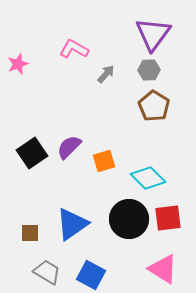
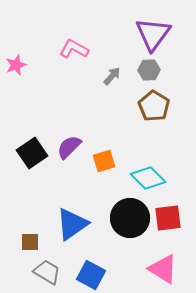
pink star: moved 2 px left, 1 px down
gray arrow: moved 6 px right, 2 px down
black circle: moved 1 px right, 1 px up
brown square: moved 9 px down
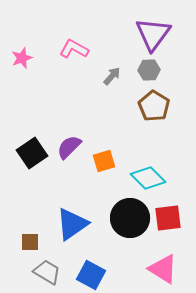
pink star: moved 6 px right, 7 px up
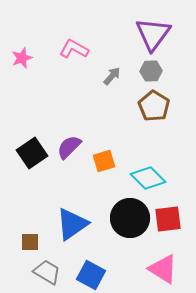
gray hexagon: moved 2 px right, 1 px down
red square: moved 1 px down
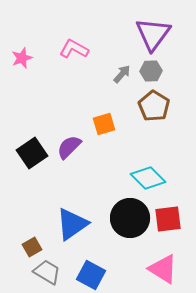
gray arrow: moved 10 px right, 2 px up
orange square: moved 37 px up
brown square: moved 2 px right, 5 px down; rotated 30 degrees counterclockwise
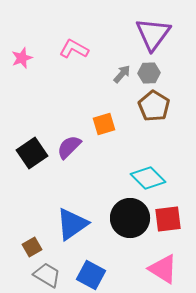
gray hexagon: moved 2 px left, 2 px down
gray trapezoid: moved 3 px down
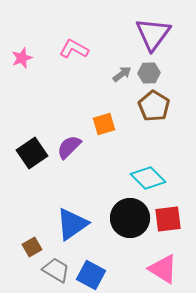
gray arrow: rotated 12 degrees clockwise
gray trapezoid: moved 9 px right, 5 px up
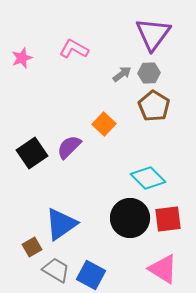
orange square: rotated 30 degrees counterclockwise
blue triangle: moved 11 px left
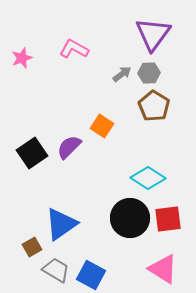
orange square: moved 2 px left, 2 px down; rotated 10 degrees counterclockwise
cyan diamond: rotated 12 degrees counterclockwise
